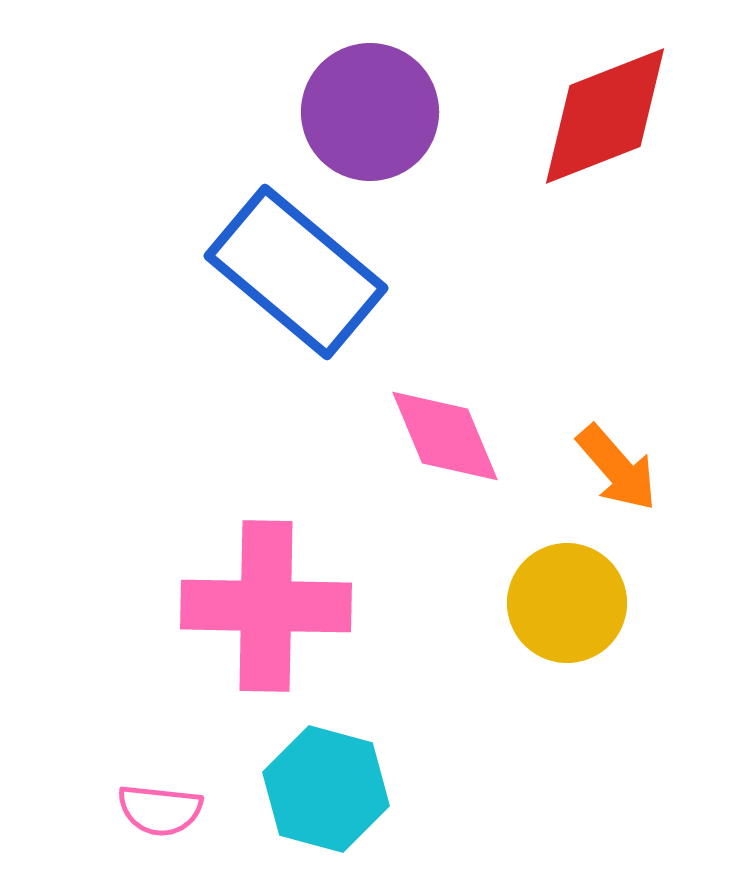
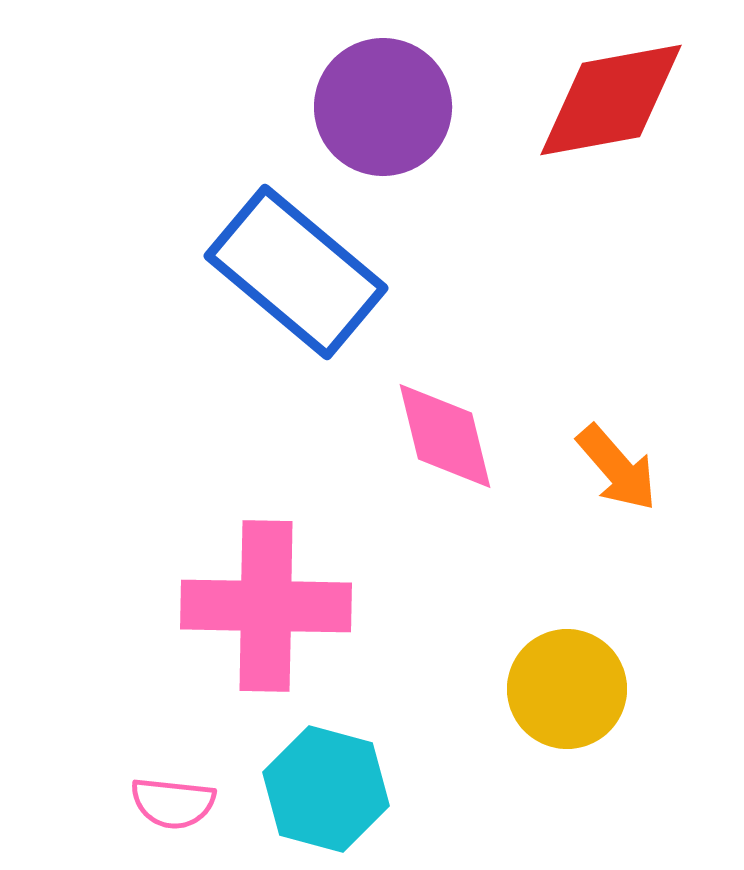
purple circle: moved 13 px right, 5 px up
red diamond: moved 6 px right, 16 px up; rotated 11 degrees clockwise
pink diamond: rotated 9 degrees clockwise
yellow circle: moved 86 px down
pink semicircle: moved 13 px right, 7 px up
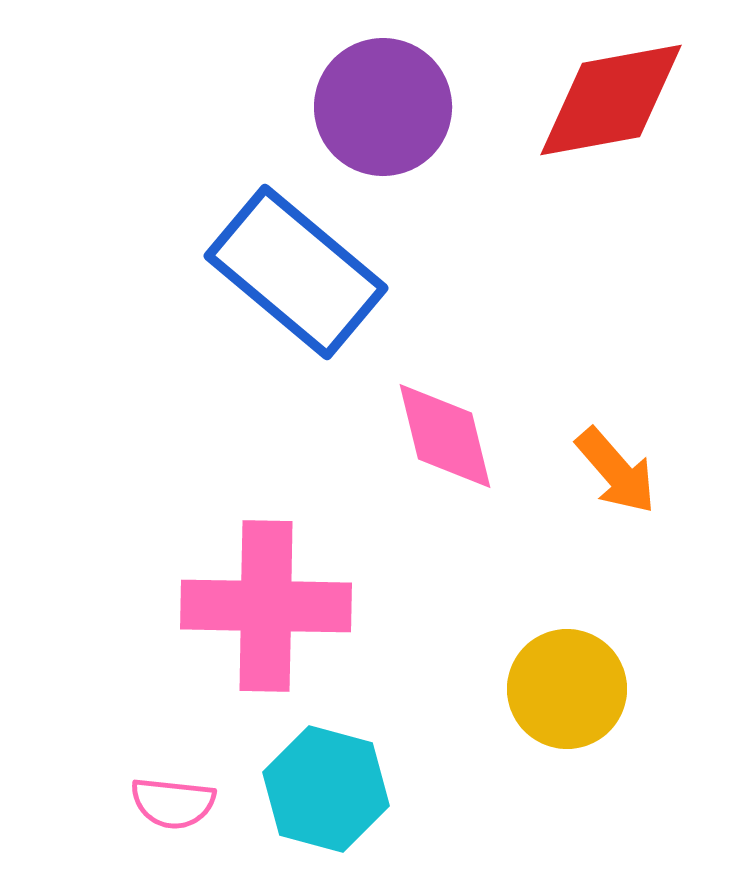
orange arrow: moved 1 px left, 3 px down
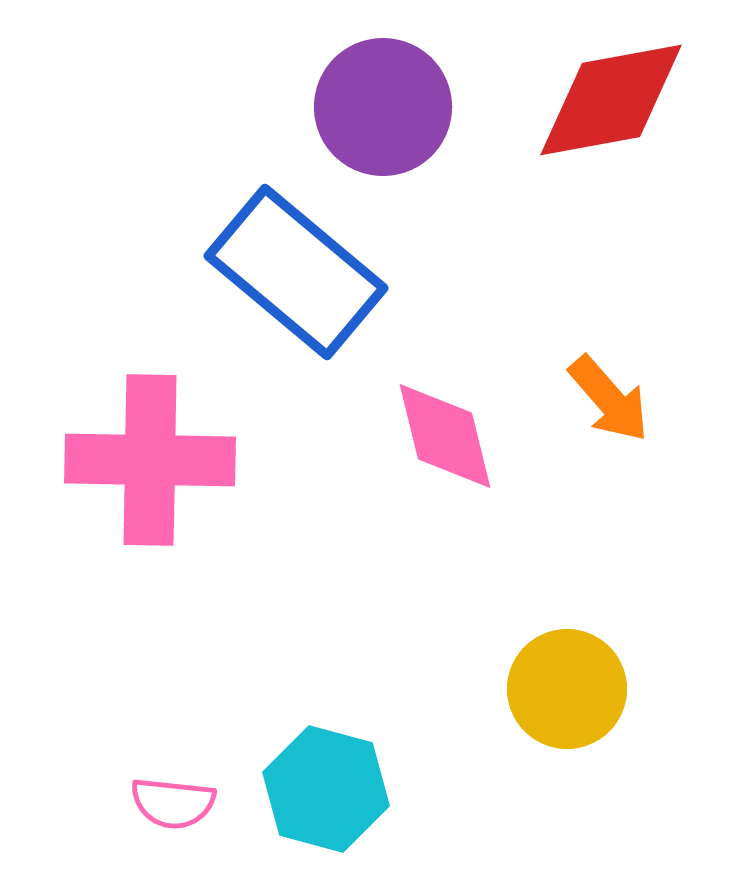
orange arrow: moved 7 px left, 72 px up
pink cross: moved 116 px left, 146 px up
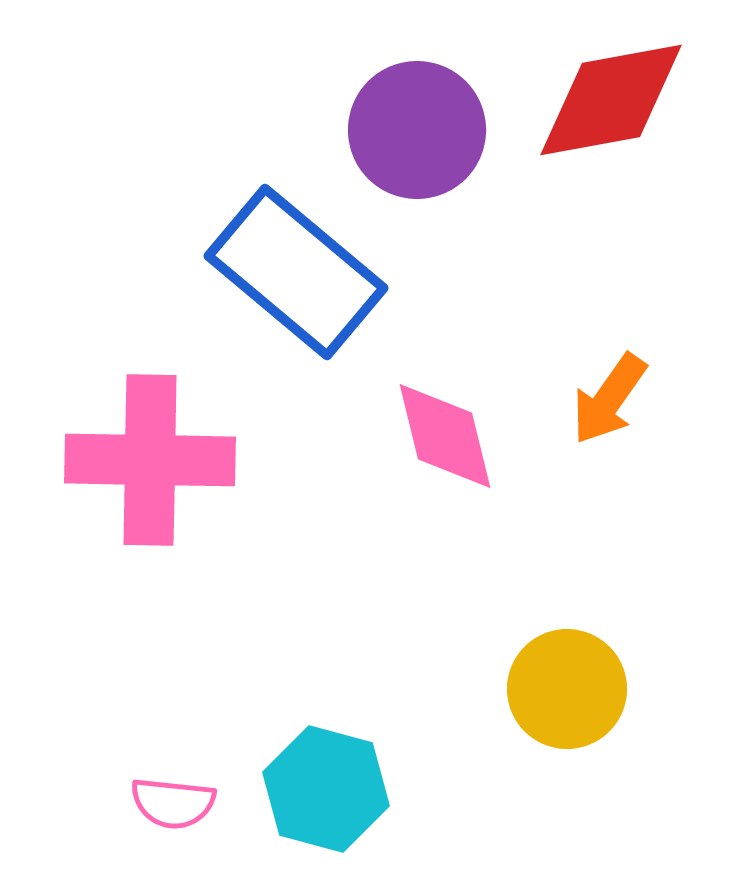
purple circle: moved 34 px right, 23 px down
orange arrow: rotated 76 degrees clockwise
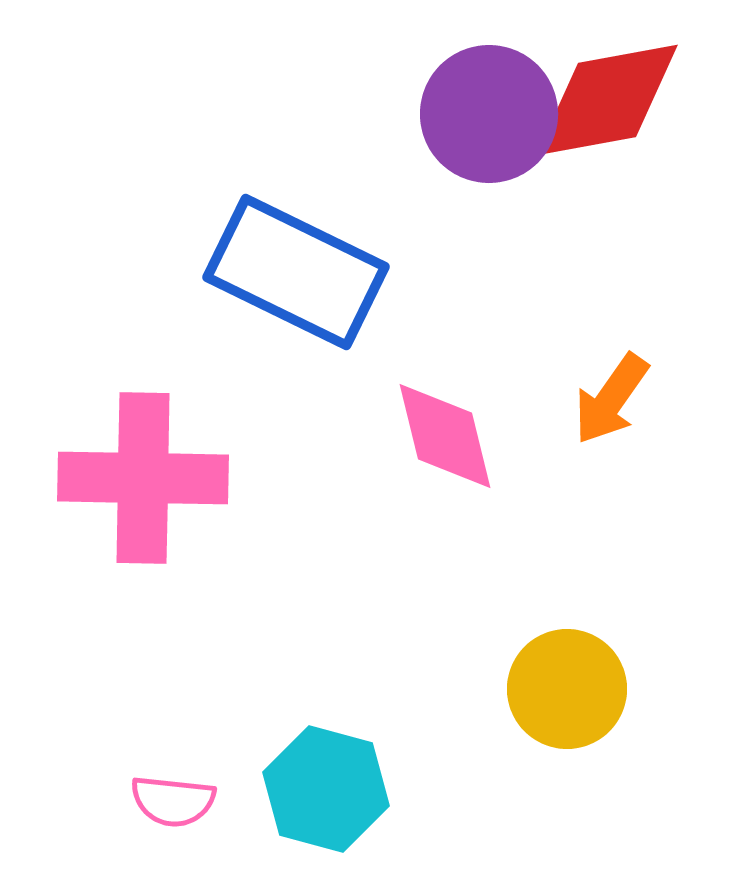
red diamond: moved 4 px left
purple circle: moved 72 px right, 16 px up
blue rectangle: rotated 14 degrees counterclockwise
orange arrow: moved 2 px right
pink cross: moved 7 px left, 18 px down
pink semicircle: moved 2 px up
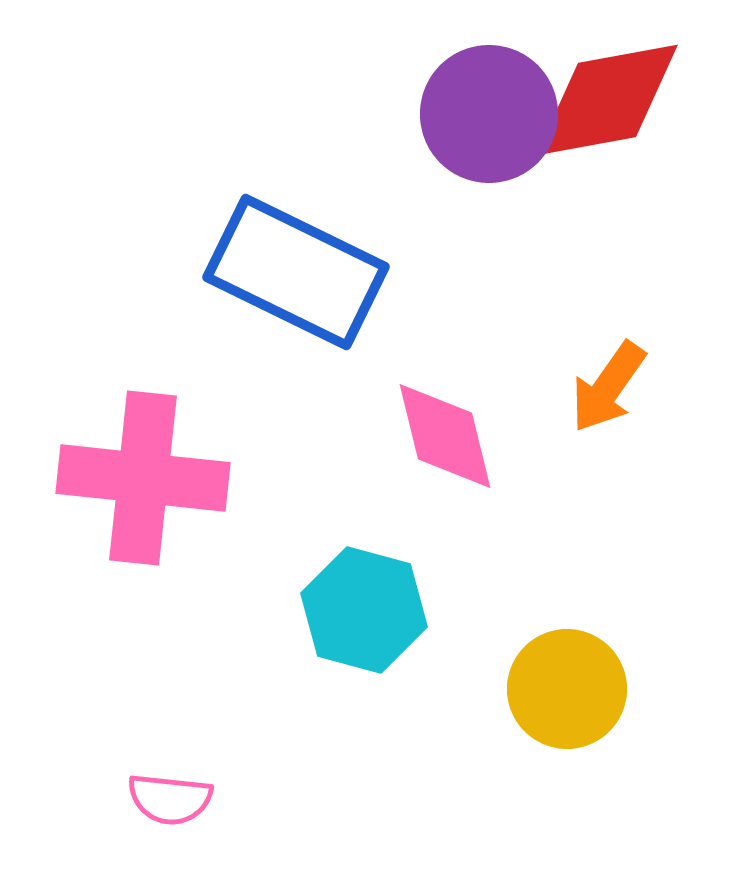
orange arrow: moved 3 px left, 12 px up
pink cross: rotated 5 degrees clockwise
cyan hexagon: moved 38 px right, 179 px up
pink semicircle: moved 3 px left, 2 px up
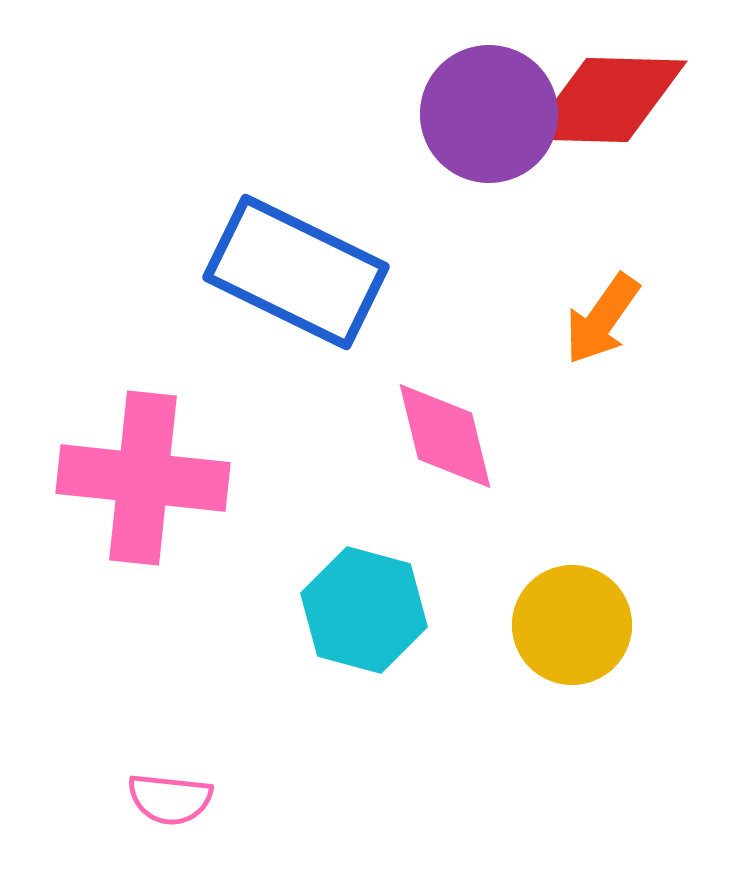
red diamond: rotated 12 degrees clockwise
orange arrow: moved 6 px left, 68 px up
yellow circle: moved 5 px right, 64 px up
